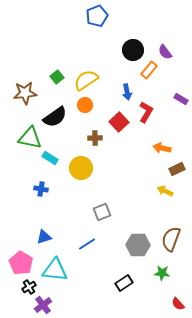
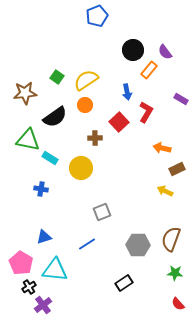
green square: rotated 16 degrees counterclockwise
green triangle: moved 2 px left, 2 px down
green star: moved 13 px right
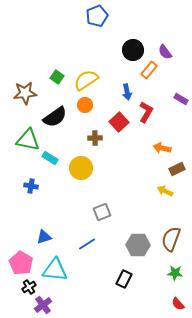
blue cross: moved 10 px left, 3 px up
black rectangle: moved 4 px up; rotated 30 degrees counterclockwise
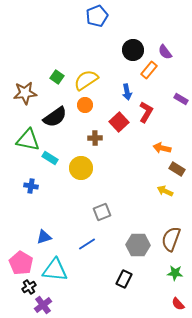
brown rectangle: rotated 56 degrees clockwise
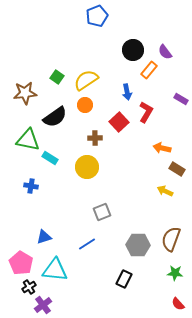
yellow circle: moved 6 px right, 1 px up
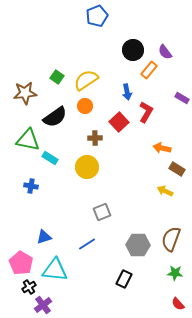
purple rectangle: moved 1 px right, 1 px up
orange circle: moved 1 px down
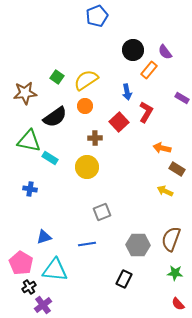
green triangle: moved 1 px right, 1 px down
blue cross: moved 1 px left, 3 px down
blue line: rotated 24 degrees clockwise
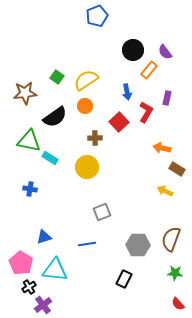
purple rectangle: moved 15 px left; rotated 72 degrees clockwise
